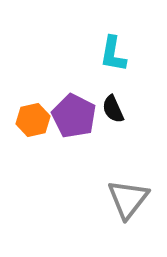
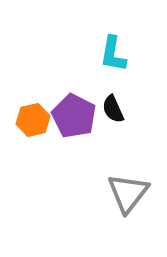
gray triangle: moved 6 px up
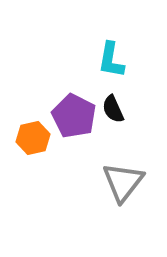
cyan L-shape: moved 2 px left, 6 px down
orange hexagon: moved 18 px down
gray triangle: moved 5 px left, 11 px up
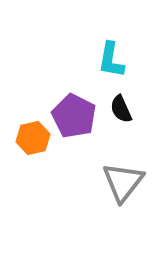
black semicircle: moved 8 px right
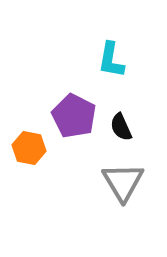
black semicircle: moved 18 px down
orange hexagon: moved 4 px left, 10 px down; rotated 24 degrees clockwise
gray triangle: rotated 9 degrees counterclockwise
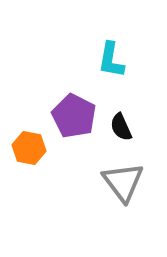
gray triangle: rotated 6 degrees counterclockwise
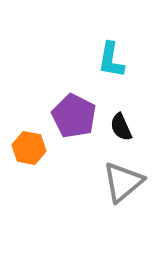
gray triangle: rotated 27 degrees clockwise
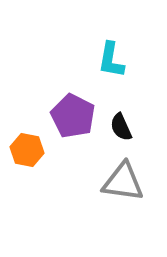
purple pentagon: moved 1 px left
orange hexagon: moved 2 px left, 2 px down
gray triangle: rotated 48 degrees clockwise
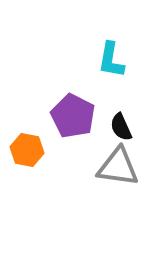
gray triangle: moved 5 px left, 15 px up
